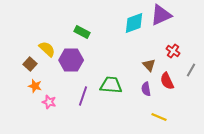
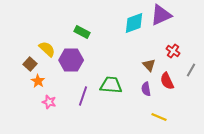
orange star: moved 3 px right, 5 px up; rotated 16 degrees clockwise
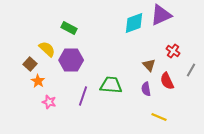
green rectangle: moved 13 px left, 4 px up
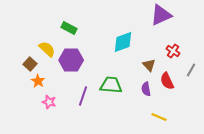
cyan diamond: moved 11 px left, 19 px down
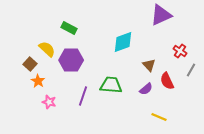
red cross: moved 7 px right
purple semicircle: rotated 120 degrees counterclockwise
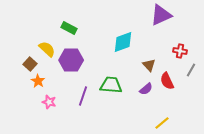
red cross: rotated 24 degrees counterclockwise
yellow line: moved 3 px right, 6 px down; rotated 63 degrees counterclockwise
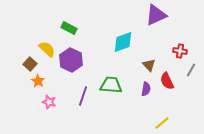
purple triangle: moved 5 px left
purple hexagon: rotated 25 degrees clockwise
purple semicircle: rotated 40 degrees counterclockwise
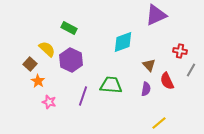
yellow line: moved 3 px left
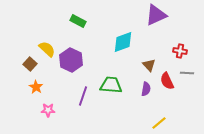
green rectangle: moved 9 px right, 7 px up
gray line: moved 4 px left, 3 px down; rotated 64 degrees clockwise
orange star: moved 2 px left, 6 px down
pink star: moved 1 px left, 8 px down; rotated 16 degrees counterclockwise
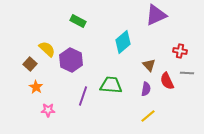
cyan diamond: rotated 20 degrees counterclockwise
yellow line: moved 11 px left, 7 px up
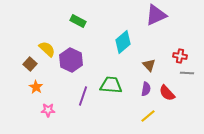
red cross: moved 5 px down
red semicircle: moved 12 px down; rotated 18 degrees counterclockwise
